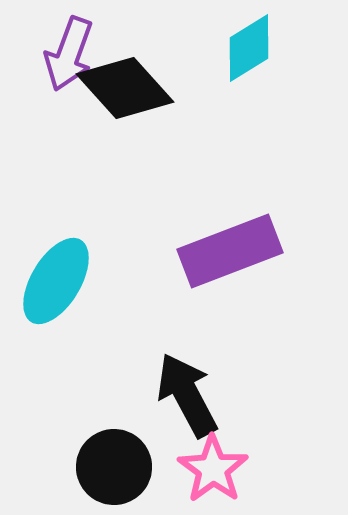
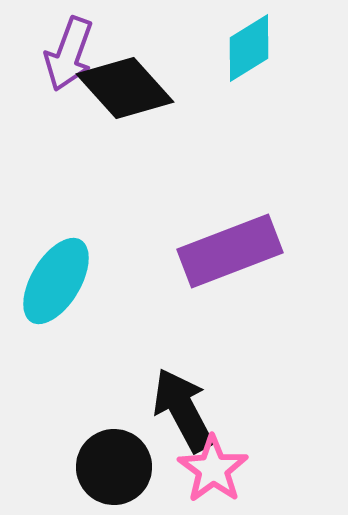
black arrow: moved 4 px left, 15 px down
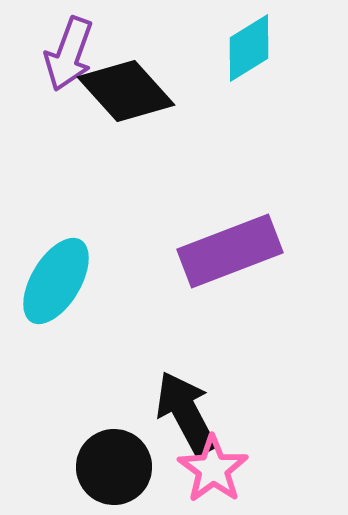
black diamond: moved 1 px right, 3 px down
black arrow: moved 3 px right, 3 px down
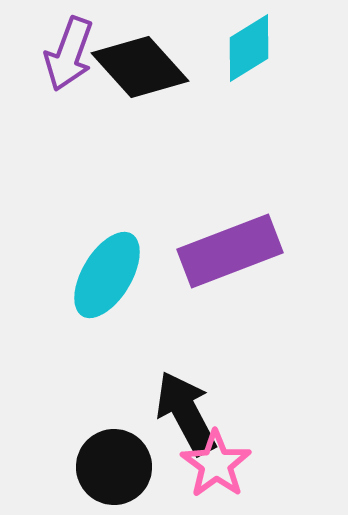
black diamond: moved 14 px right, 24 px up
cyan ellipse: moved 51 px right, 6 px up
pink star: moved 3 px right, 5 px up
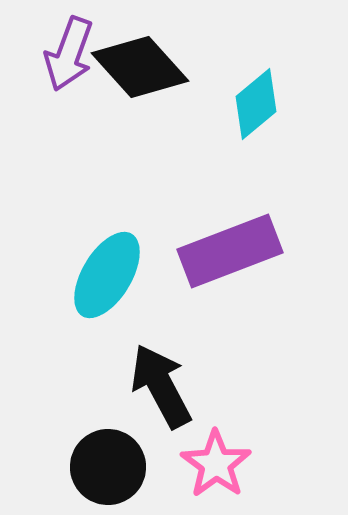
cyan diamond: moved 7 px right, 56 px down; rotated 8 degrees counterclockwise
black arrow: moved 25 px left, 27 px up
black circle: moved 6 px left
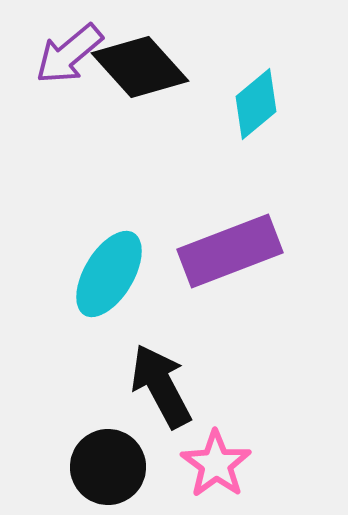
purple arrow: rotated 30 degrees clockwise
cyan ellipse: moved 2 px right, 1 px up
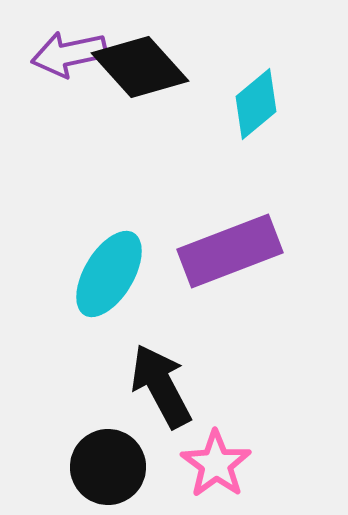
purple arrow: rotated 28 degrees clockwise
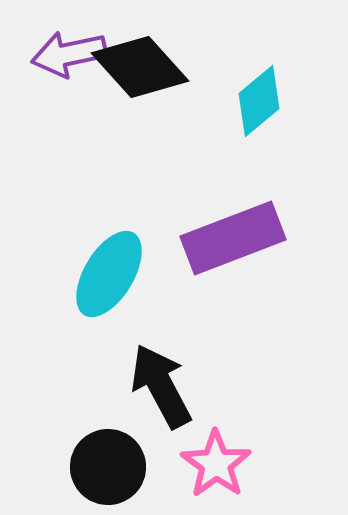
cyan diamond: moved 3 px right, 3 px up
purple rectangle: moved 3 px right, 13 px up
